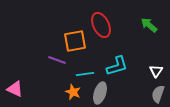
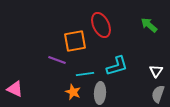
gray ellipse: rotated 15 degrees counterclockwise
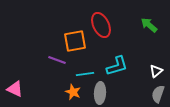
white triangle: rotated 16 degrees clockwise
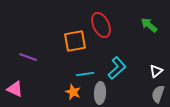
purple line: moved 29 px left, 3 px up
cyan L-shape: moved 2 px down; rotated 25 degrees counterclockwise
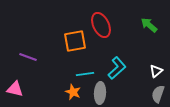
pink triangle: rotated 12 degrees counterclockwise
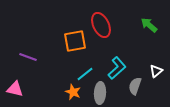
cyan line: rotated 30 degrees counterclockwise
gray semicircle: moved 23 px left, 8 px up
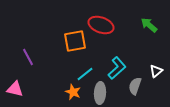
red ellipse: rotated 45 degrees counterclockwise
purple line: rotated 42 degrees clockwise
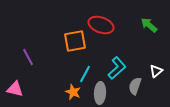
cyan line: rotated 24 degrees counterclockwise
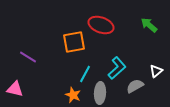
orange square: moved 1 px left, 1 px down
purple line: rotated 30 degrees counterclockwise
gray semicircle: rotated 42 degrees clockwise
orange star: moved 3 px down
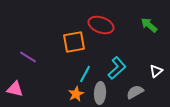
gray semicircle: moved 6 px down
orange star: moved 3 px right, 1 px up; rotated 21 degrees clockwise
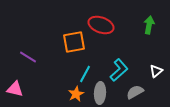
green arrow: rotated 60 degrees clockwise
cyan L-shape: moved 2 px right, 2 px down
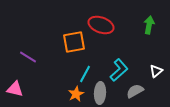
gray semicircle: moved 1 px up
